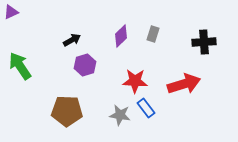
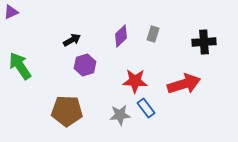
gray star: rotated 15 degrees counterclockwise
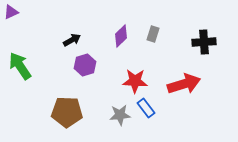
brown pentagon: moved 1 px down
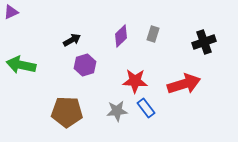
black cross: rotated 15 degrees counterclockwise
green arrow: moved 1 px right, 1 px up; rotated 44 degrees counterclockwise
gray star: moved 3 px left, 4 px up
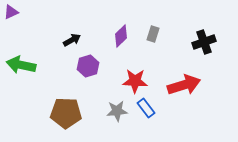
purple hexagon: moved 3 px right, 1 px down
red arrow: moved 1 px down
brown pentagon: moved 1 px left, 1 px down
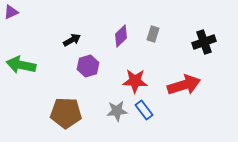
blue rectangle: moved 2 px left, 2 px down
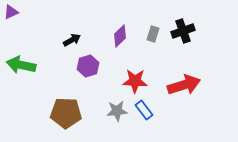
purple diamond: moved 1 px left
black cross: moved 21 px left, 11 px up
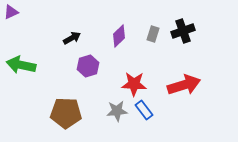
purple diamond: moved 1 px left
black arrow: moved 2 px up
red star: moved 1 px left, 3 px down
